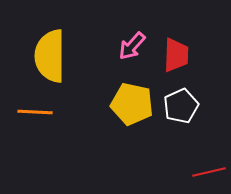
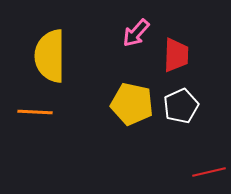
pink arrow: moved 4 px right, 13 px up
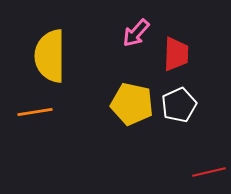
red trapezoid: moved 1 px up
white pentagon: moved 2 px left, 1 px up
orange line: rotated 12 degrees counterclockwise
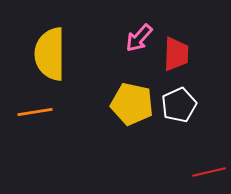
pink arrow: moved 3 px right, 5 px down
yellow semicircle: moved 2 px up
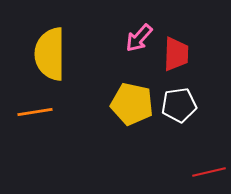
white pentagon: rotated 16 degrees clockwise
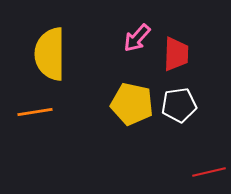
pink arrow: moved 2 px left
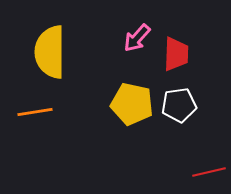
yellow semicircle: moved 2 px up
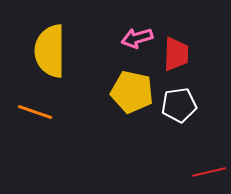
pink arrow: rotated 32 degrees clockwise
yellow semicircle: moved 1 px up
yellow pentagon: moved 12 px up
orange line: rotated 28 degrees clockwise
